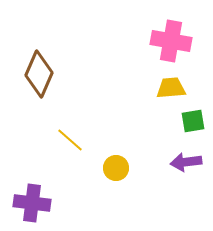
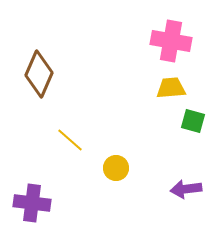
green square: rotated 25 degrees clockwise
purple arrow: moved 27 px down
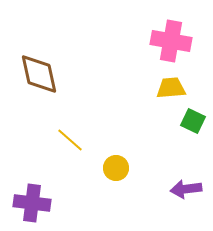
brown diamond: rotated 36 degrees counterclockwise
green square: rotated 10 degrees clockwise
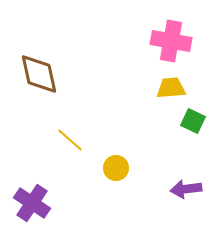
purple cross: rotated 27 degrees clockwise
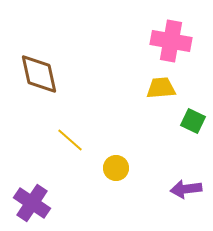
yellow trapezoid: moved 10 px left
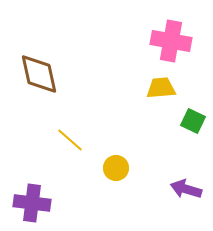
purple arrow: rotated 24 degrees clockwise
purple cross: rotated 27 degrees counterclockwise
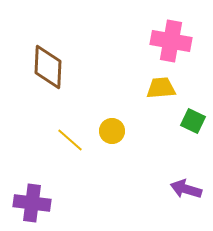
brown diamond: moved 9 px right, 7 px up; rotated 15 degrees clockwise
yellow circle: moved 4 px left, 37 px up
